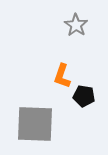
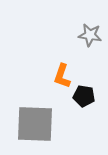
gray star: moved 14 px right, 10 px down; rotated 25 degrees counterclockwise
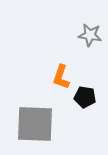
orange L-shape: moved 1 px left, 1 px down
black pentagon: moved 1 px right, 1 px down
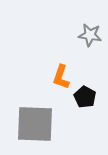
black pentagon: rotated 20 degrees clockwise
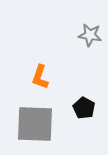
orange L-shape: moved 21 px left
black pentagon: moved 1 px left, 11 px down
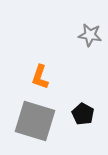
black pentagon: moved 1 px left, 6 px down
gray square: moved 3 px up; rotated 15 degrees clockwise
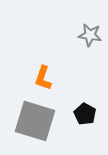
orange L-shape: moved 3 px right, 1 px down
black pentagon: moved 2 px right
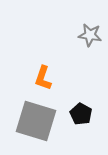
black pentagon: moved 4 px left
gray square: moved 1 px right
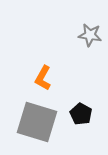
orange L-shape: rotated 10 degrees clockwise
gray square: moved 1 px right, 1 px down
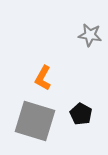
gray square: moved 2 px left, 1 px up
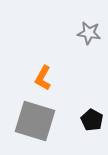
gray star: moved 1 px left, 2 px up
black pentagon: moved 11 px right, 6 px down
